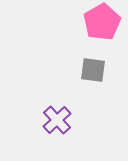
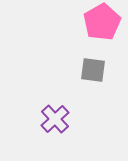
purple cross: moved 2 px left, 1 px up
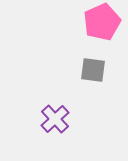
pink pentagon: rotated 6 degrees clockwise
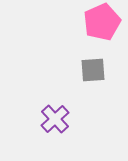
gray square: rotated 12 degrees counterclockwise
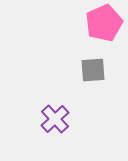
pink pentagon: moved 2 px right, 1 px down
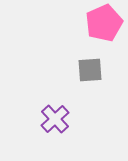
gray square: moved 3 px left
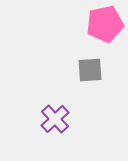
pink pentagon: moved 1 px right, 1 px down; rotated 12 degrees clockwise
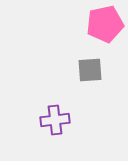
purple cross: moved 1 px down; rotated 36 degrees clockwise
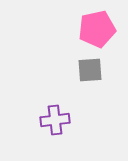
pink pentagon: moved 8 px left, 5 px down
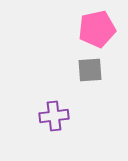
purple cross: moved 1 px left, 4 px up
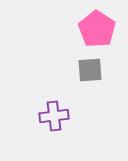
pink pentagon: rotated 27 degrees counterclockwise
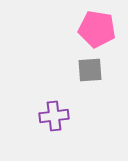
pink pentagon: rotated 24 degrees counterclockwise
